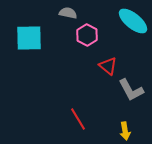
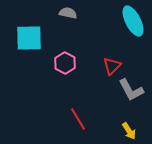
cyan ellipse: rotated 24 degrees clockwise
pink hexagon: moved 22 px left, 28 px down
red triangle: moved 4 px right; rotated 36 degrees clockwise
yellow arrow: moved 4 px right; rotated 24 degrees counterclockwise
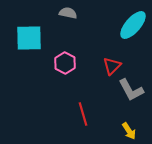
cyan ellipse: moved 4 px down; rotated 68 degrees clockwise
red line: moved 5 px right, 5 px up; rotated 15 degrees clockwise
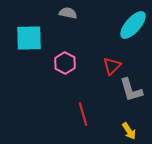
gray L-shape: rotated 12 degrees clockwise
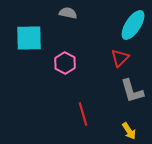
cyan ellipse: rotated 8 degrees counterclockwise
red triangle: moved 8 px right, 8 px up
gray L-shape: moved 1 px right, 1 px down
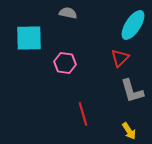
pink hexagon: rotated 20 degrees counterclockwise
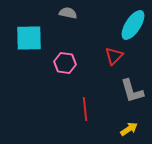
red triangle: moved 6 px left, 2 px up
red line: moved 2 px right, 5 px up; rotated 10 degrees clockwise
yellow arrow: moved 2 px up; rotated 90 degrees counterclockwise
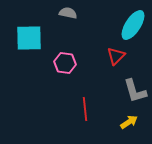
red triangle: moved 2 px right
gray L-shape: moved 3 px right
yellow arrow: moved 7 px up
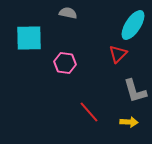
red triangle: moved 2 px right, 2 px up
red line: moved 4 px right, 3 px down; rotated 35 degrees counterclockwise
yellow arrow: rotated 36 degrees clockwise
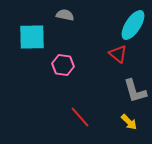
gray semicircle: moved 3 px left, 2 px down
cyan square: moved 3 px right, 1 px up
red triangle: rotated 36 degrees counterclockwise
pink hexagon: moved 2 px left, 2 px down
red line: moved 9 px left, 5 px down
yellow arrow: rotated 42 degrees clockwise
